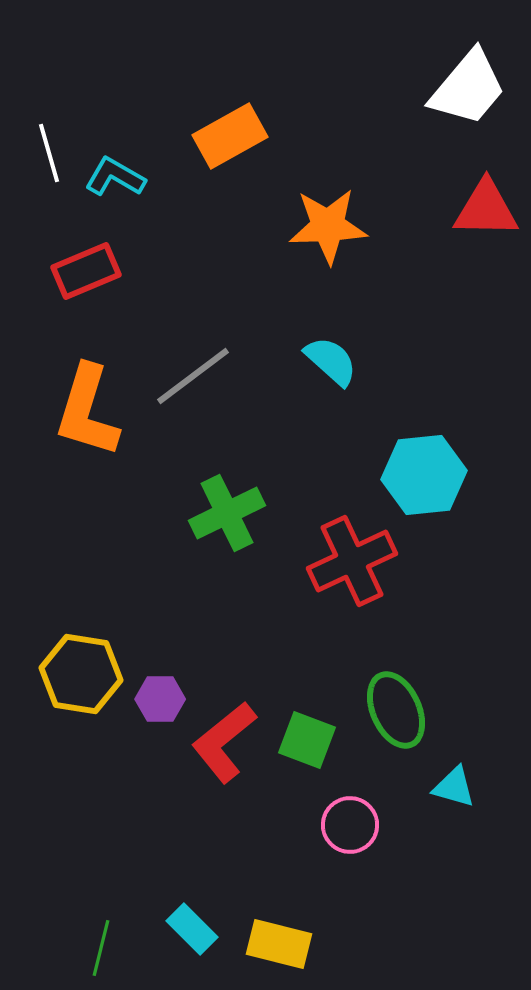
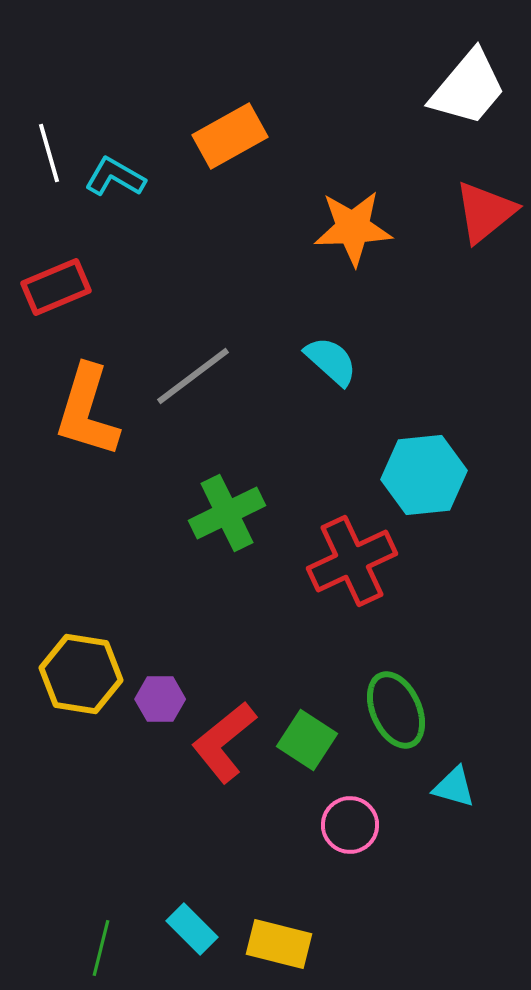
red triangle: moved 1 px left, 3 px down; rotated 40 degrees counterclockwise
orange star: moved 25 px right, 2 px down
red rectangle: moved 30 px left, 16 px down
green square: rotated 12 degrees clockwise
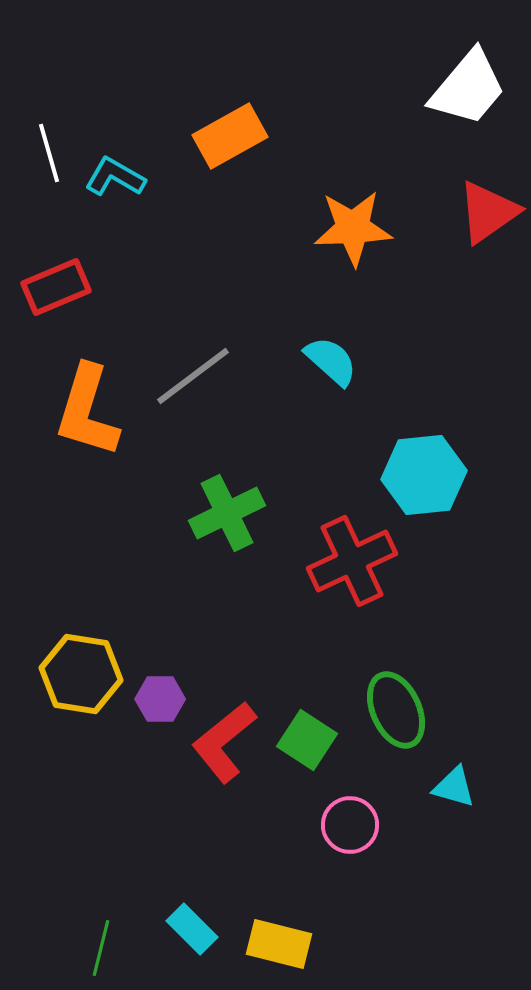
red triangle: moved 3 px right; rotated 4 degrees clockwise
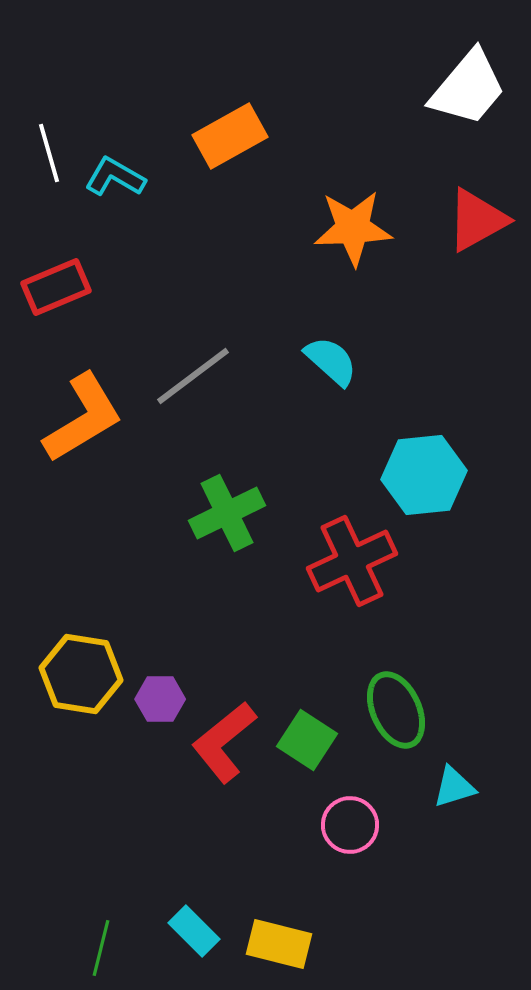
red triangle: moved 11 px left, 8 px down; rotated 6 degrees clockwise
orange L-shape: moved 4 px left, 7 px down; rotated 138 degrees counterclockwise
cyan triangle: rotated 33 degrees counterclockwise
cyan rectangle: moved 2 px right, 2 px down
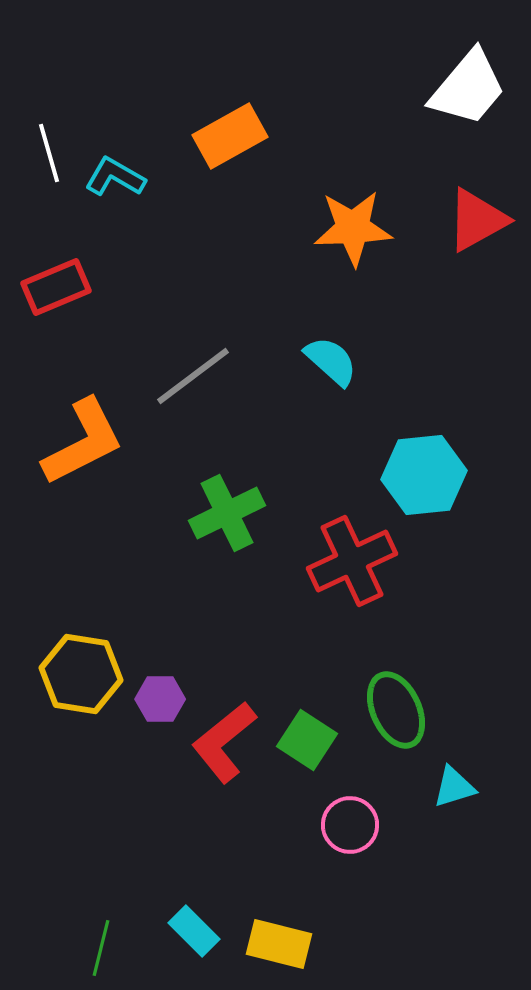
orange L-shape: moved 24 px down; rotated 4 degrees clockwise
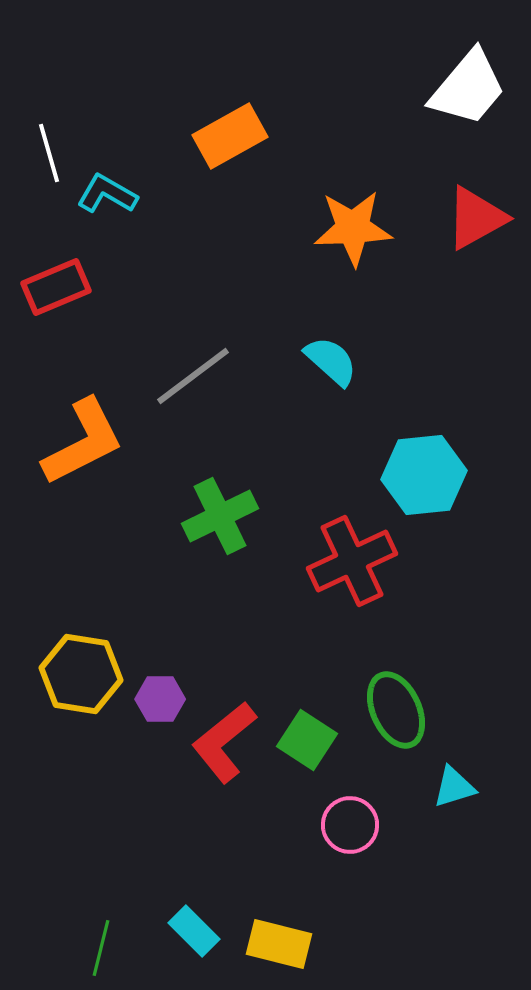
cyan L-shape: moved 8 px left, 17 px down
red triangle: moved 1 px left, 2 px up
green cross: moved 7 px left, 3 px down
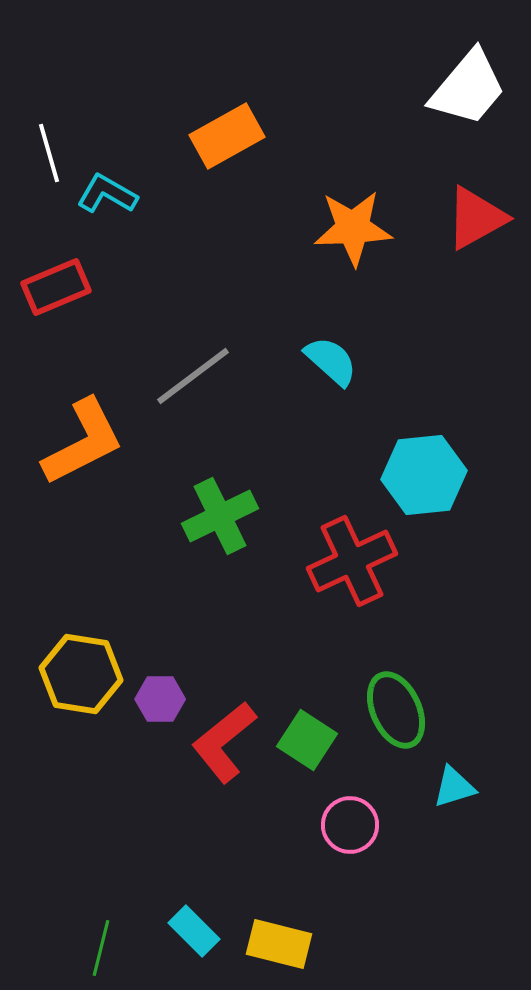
orange rectangle: moved 3 px left
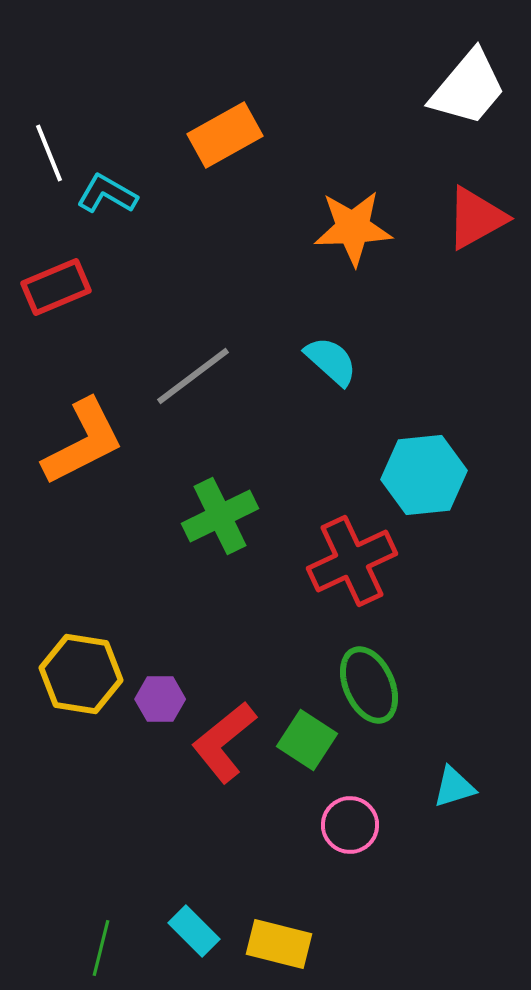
orange rectangle: moved 2 px left, 1 px up
white line: rotated 6 degrees counterclockwise
green ellipse: moved 27 px left, 25 px up
